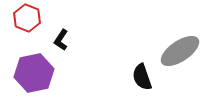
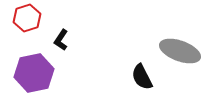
red hexagon: rotated 20 degrees clockwise
gray ellipse: rotated 54 degrees clockwise
black semicircle: rotated 8 degrees counterclockwise
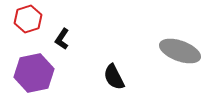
red hexagon: moved 1 px right, 1 px down
black L-shape: moved 1 px right, 1 px up
black semicircle: moved 28 px left
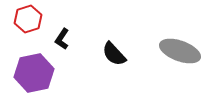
black semicircle: moved 23 px up; rotated 16 degrees counterclockwise
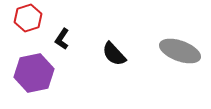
red hexagon: moved 1 px up
